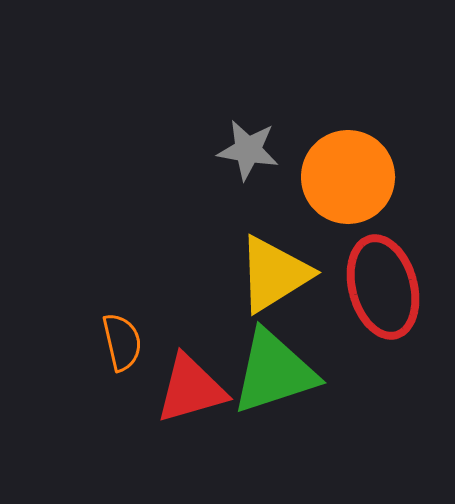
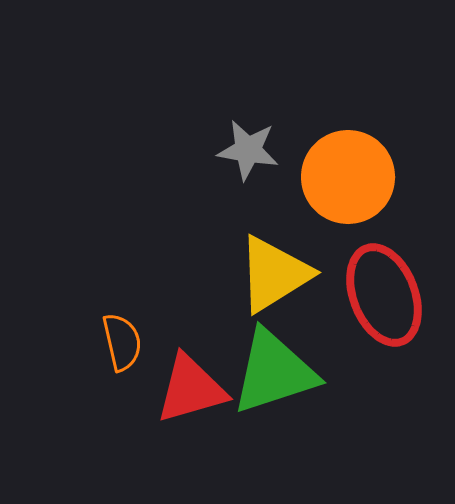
red ellipse: moved 1 px right, 8 px down; rotated 6 degrees counterclockwise
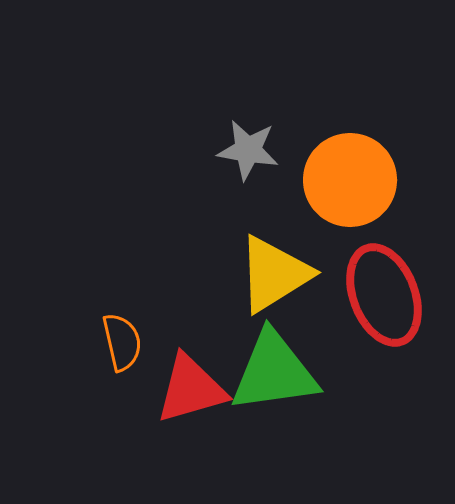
orange circle: moved 2 px right, 3 px down
green triangle: rotated 10 degrees clockwise
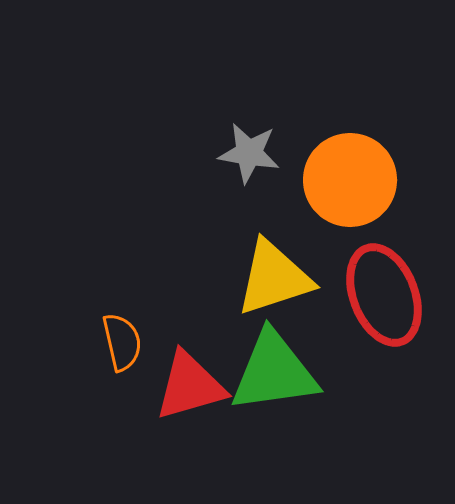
gray star: moved 1 px right, 3 px down
yellow triangle: moved 4 px down; rotated 14 degrees clockwise
red triangle: moved 1 px left, 3 px up
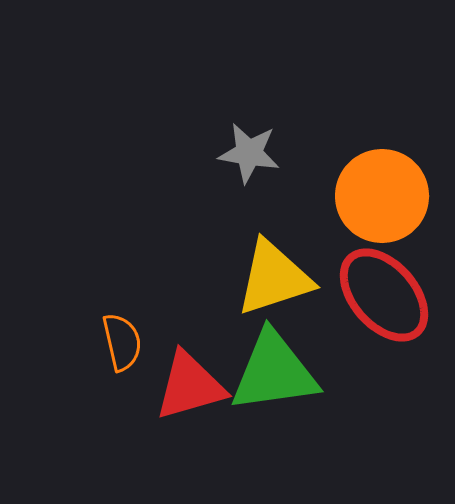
orange circle: moved 32 px right, 16 px down
red ellipse: rotated 20 degrees counterclockwise
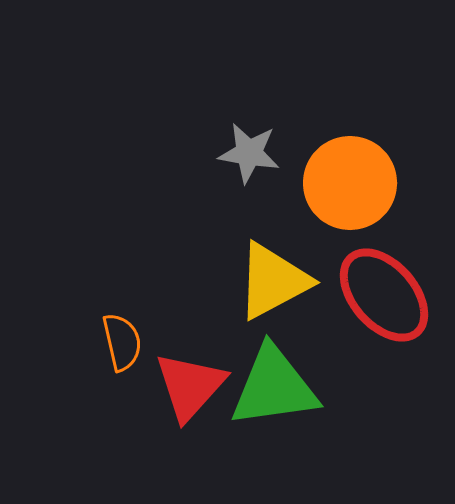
orange circle: moved 32 px left, 13 px up
yellow triangle: moved 1 px left, 3 px down; rotated 10 degrees counterclockwise
green triangle: moved 15 px down
red triangle: rotated 32 degrees counterclockwise
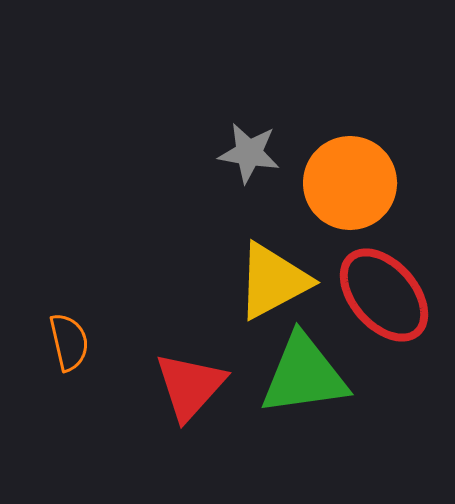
orange semicircle: moved 53 px left
green triangle: moved 30 px right, 12 px up
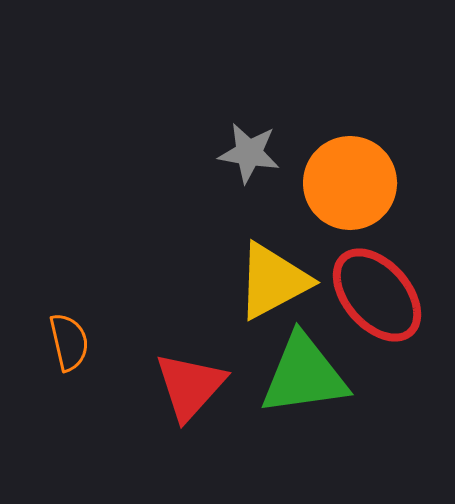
red ellipse: moved 7 px left
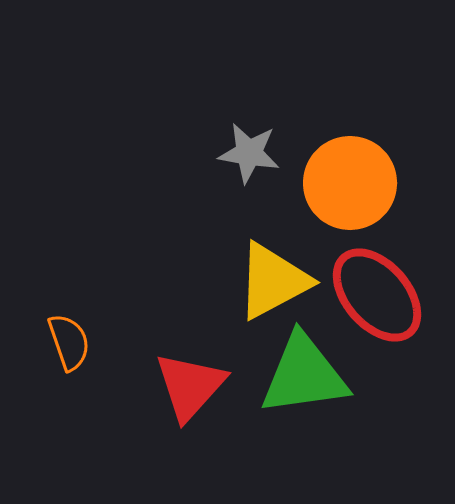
orange semicircle: rotated 6 degrees counterclockwise
